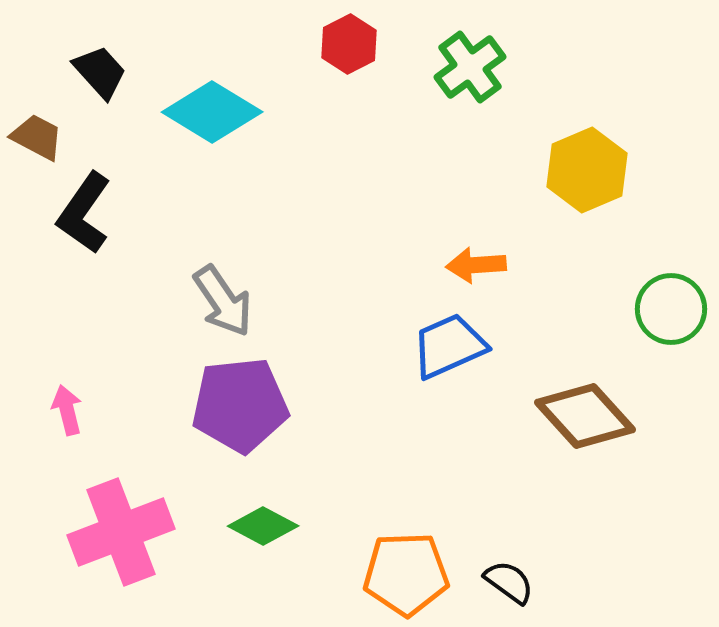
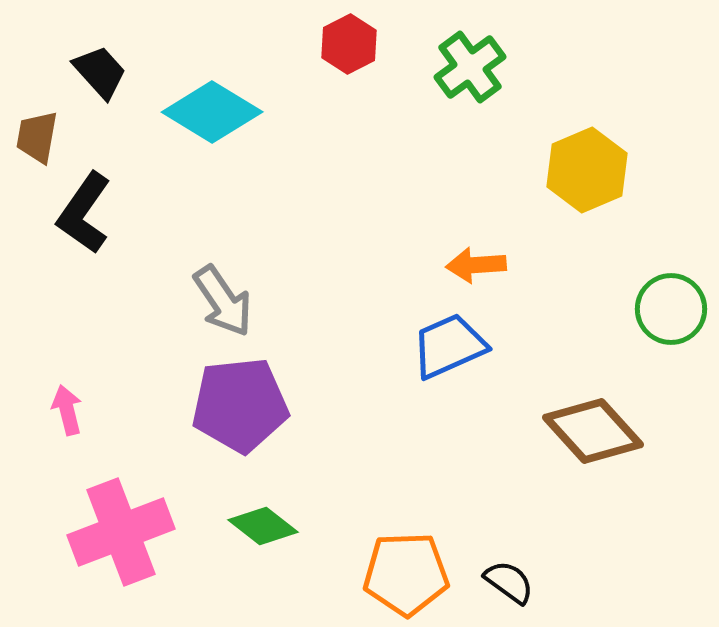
brown trapezoid: rotated 108 degrees counterclockwise
brown diamond: moved 8 px right, 15 px down
green diamond: rotated 10 degrees clockwise
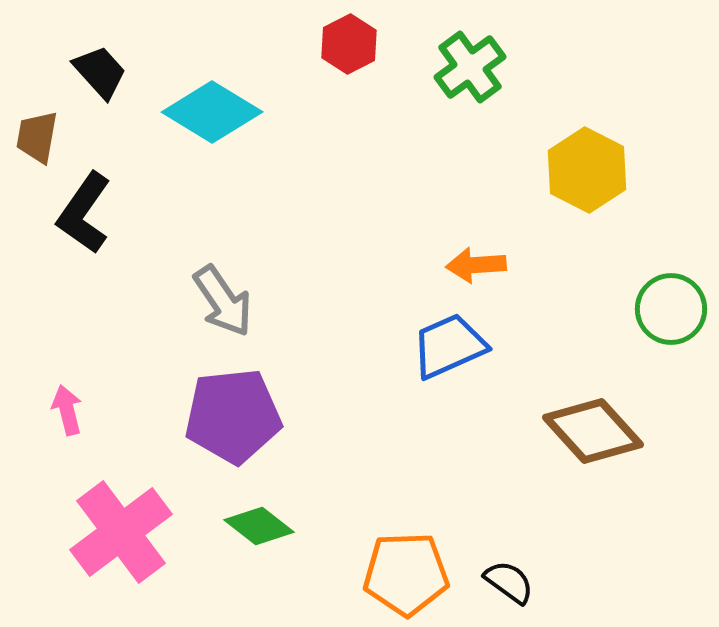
yellow hexagon: rotated 10 degrees counterclockwise
purple pentagon: moved 7 px left, 11 px down
green diamond: moved 4 px left
pink cross: rotated 16 degrees counterclockwise
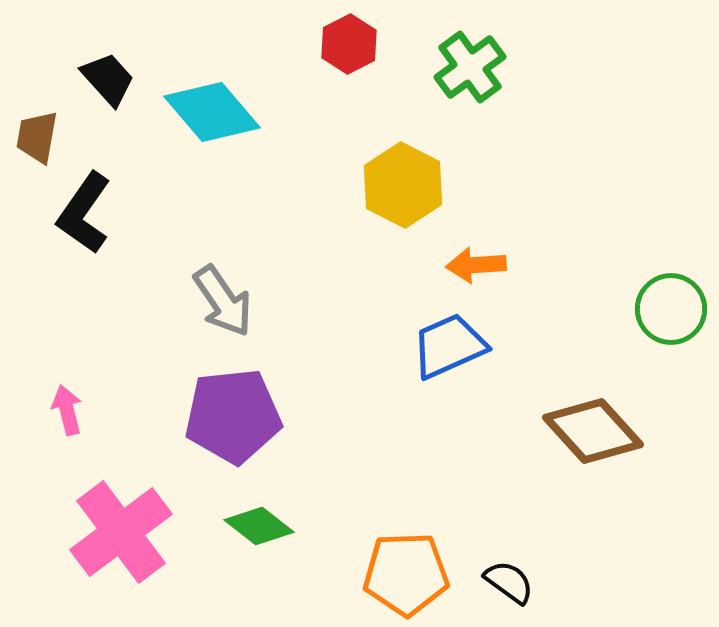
black trapezoid: moved 8 px right, 7 px down
cyan diamond: rotated 18 degrees clockwise
yellow hexagon: moved 184 px left, 15 px down
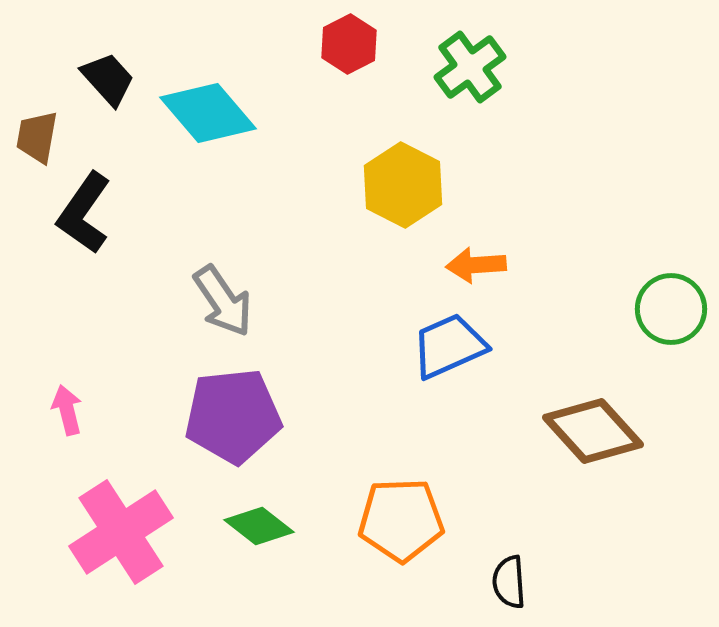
cyan diamond: moved 4 px left, 1 px down
pink cross: rotated 4 degrees clockwise
orange pentagon: moved 5 px left, 54 px up
black semicircle: rotated 130 degrees counterclockwise
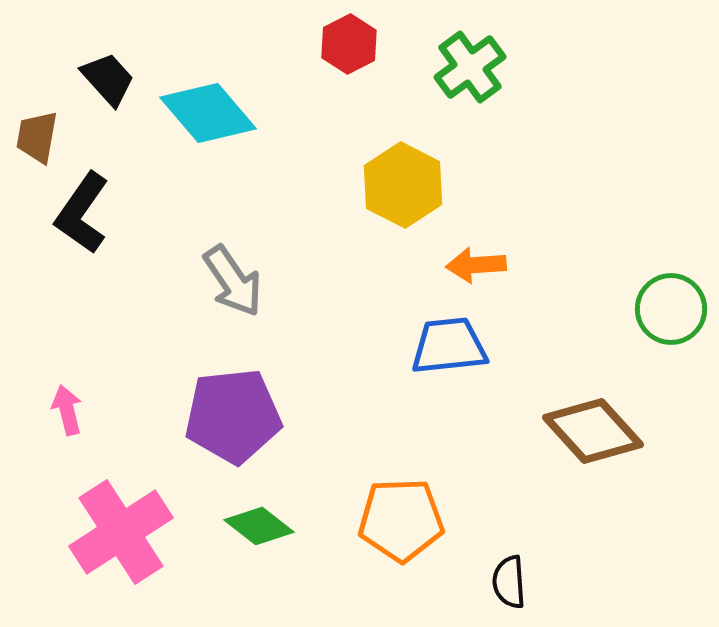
black L-shape: moved 2 px left
gray arrow: moved 10 px right, 20 px up
blue trapezoid: rotated 18 degrees clockwise
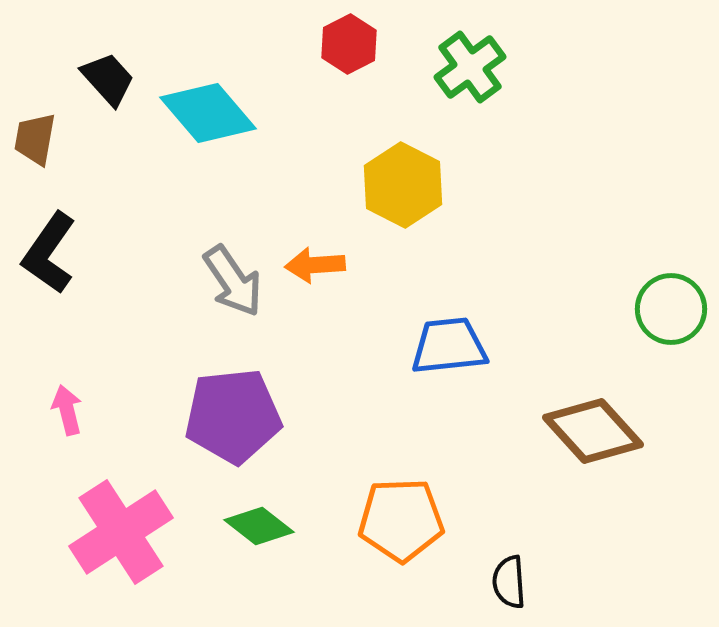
brown trapezoid: moved 2 px left, 2 px down
black L-shape: moved 33 px left, 40 px down
orange arrow: moved 161 px left
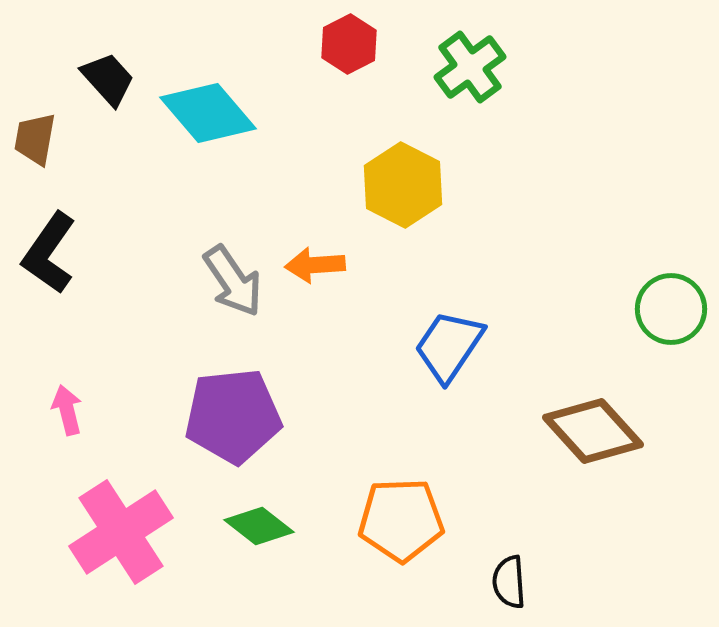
blue trapezoid: rotated 50 degrees counterclockwise
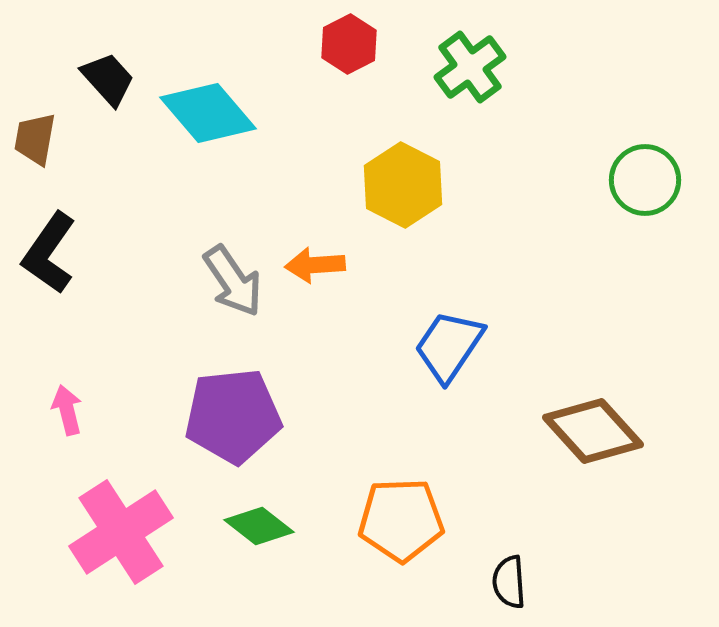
green circle: moved 26 px left, 129 px up
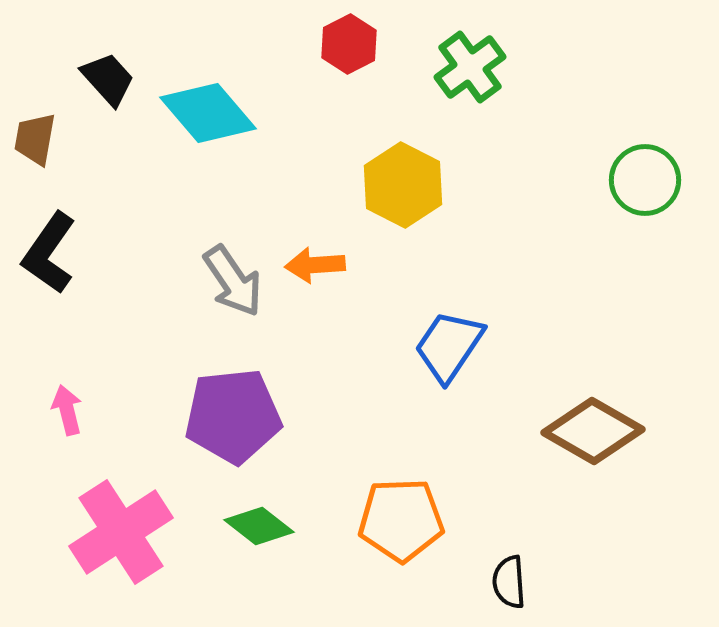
brown diamond: rotated 18 degrees counterclockwise
